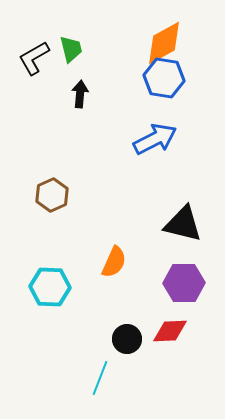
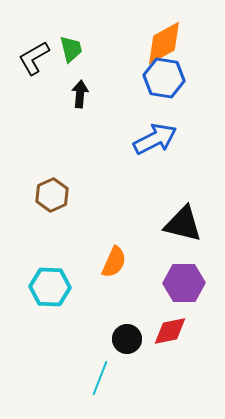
red diamond: rotated 9 degrees counterclockwise
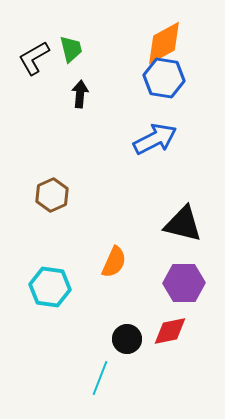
cyan hexagon: rotated 6 degrees clockwise
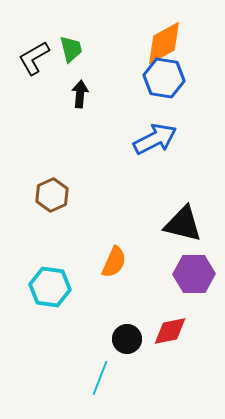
purple hexagon: moved 10 px right, 9 px up
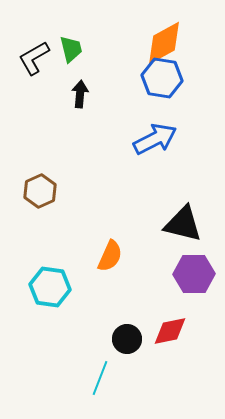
blue hexagon: moved 2 px left
brown hexagon: moved 12 px left, 4 px up
orange semicircle: moved 4 px left, 6 px up
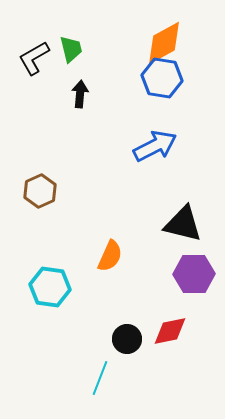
blue arrow: moved 7 px down
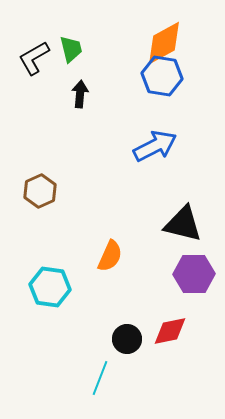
blue hexagon: moved 2 px up
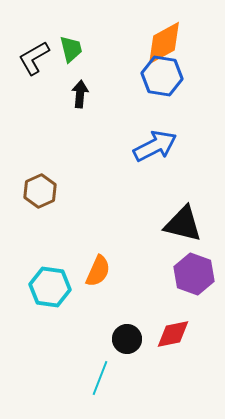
orange semicircle: moved 12 px left, 15 px down
purple hexagon: rotated 21 degrees clockwise
red diamond: moved 3 px right, 3 px down
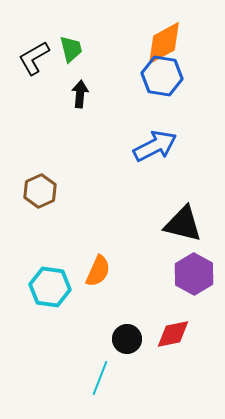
purple hexagon: rotated 9 degrees clockwise
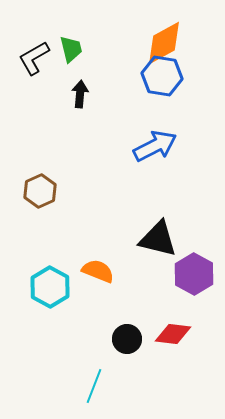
black triangle: moved 25 px left, 15 px down
orange semicircle: rotated 92 degrees counterclockwise
cyan hexagon: rotated 21 degrees clockwise
red diamond: rotated 18 degrees clockwise
cyan line: moved 6 px left, 8 px down
